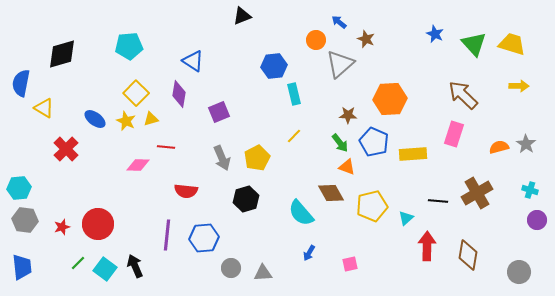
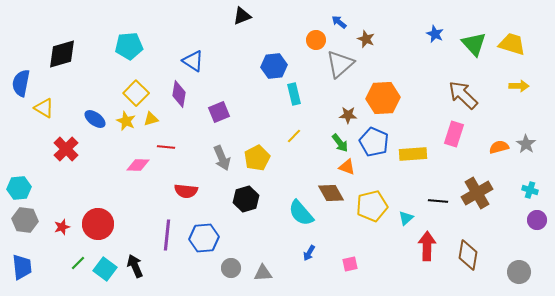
orange hexagon at (390, 99): moved 7 px left, 1 px up
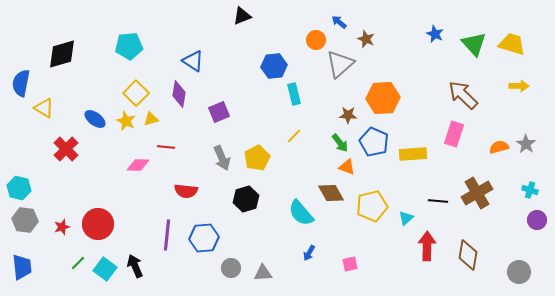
cyan hexagon at (19, 188): rotated 20 degrees clockwise
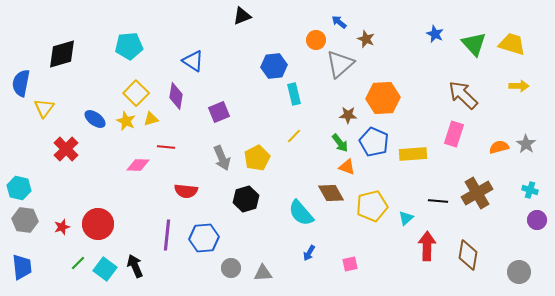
purple diamond at (179, 94): moved 3 px left, 2 px down
yellow triangle at (44, 108): rotated 35 degrees clockwise
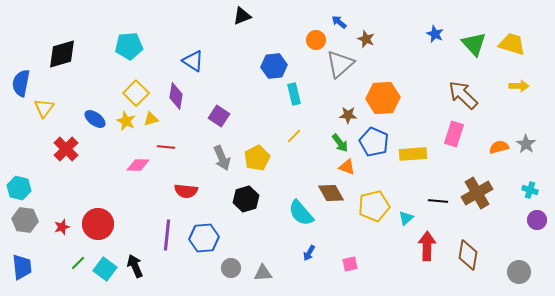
purple square at (219, 112): moved 4 px down; rotated 35 degrees counterclockwise
yellow pentagon at (372, 206): moved 2 px right
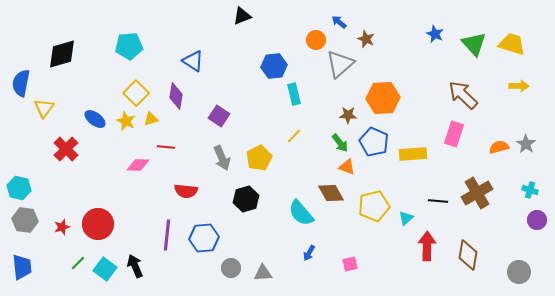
yellow pentagon at (257, 158): moved 2 px right
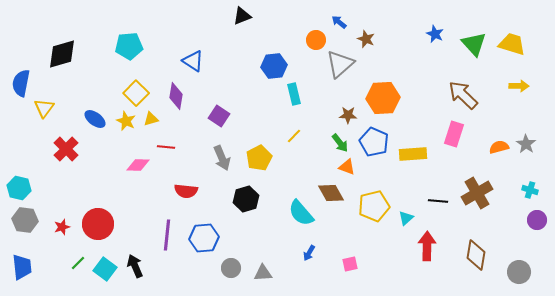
brown diamond at (468, 255): moved 8 px right
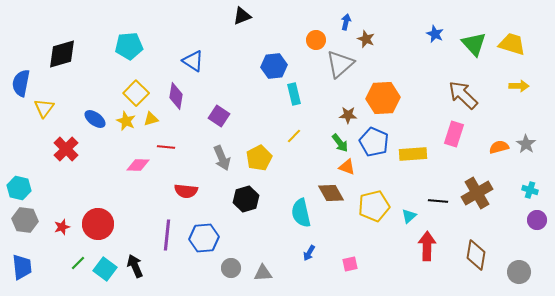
blue arrow at (339, 22): moved 7 px right; rotated 63 degrees clockwise
cyan semicircle at (301, 213): rotated 28 degrees clockwise
cyan triangle at (406, 218): moved 3 px right, 2 px up
